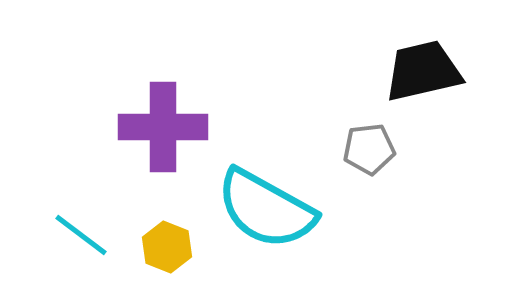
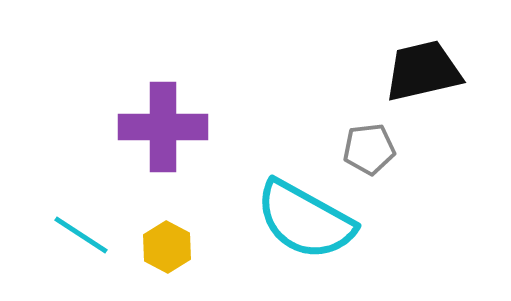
cyan semicircle: moved 39 px right, 11 px down
cyan line: rotated 4 degrees counterclockwise
yellow hexagon: rotated 6 degrees clockwise
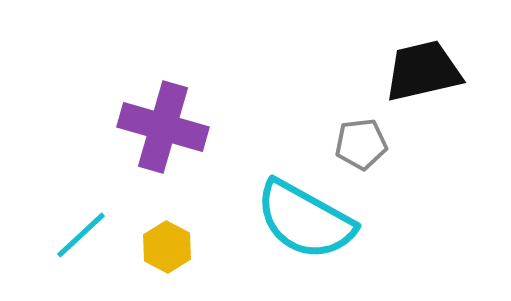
purple cross: rotated 16 degrees clockwise
gray pentagon: moved 8 px left, 5 px up
cyan line: rotated 76 degrees counterclockwise
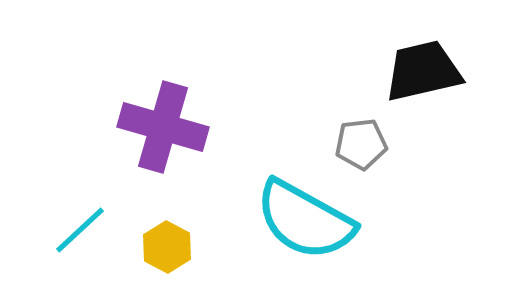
cyan line: moved 1 px left, 5 px up
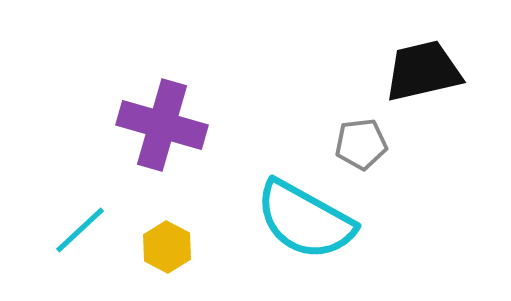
purple cross: moved 1 px left, 2 px up
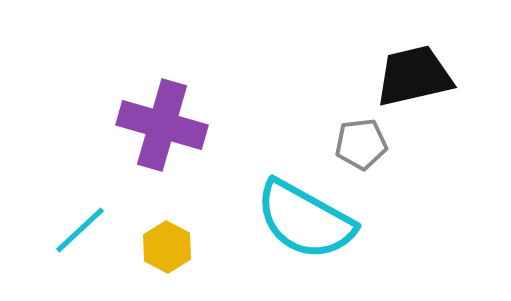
black trapezoid: moved 9 px left, 5 px down
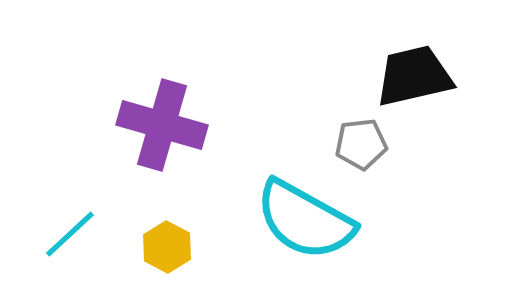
cyan line: moved 10 px left, 4 px down
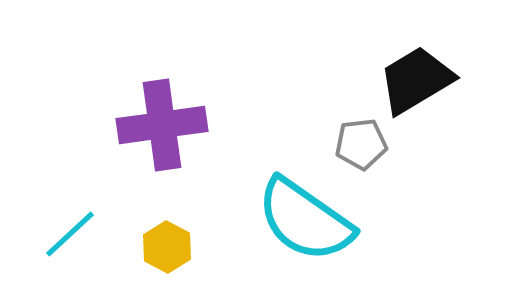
black trapezoid: moved 2 px right, 4 px down; rotated 18 degrees counterclockwise
purple cross: rotated 24 degrees counterclockwise
cyan semicircle: rotated 6 degrees clockwise
